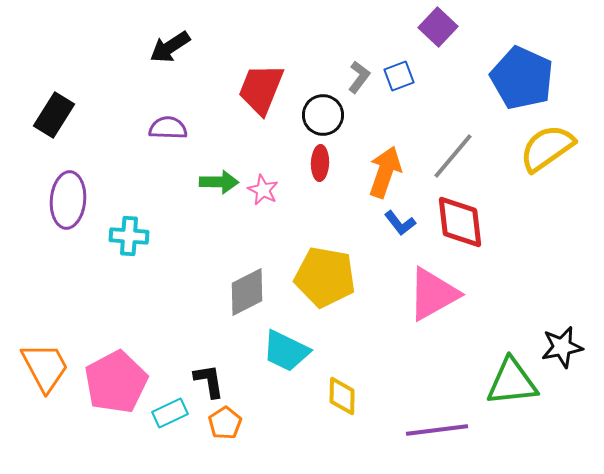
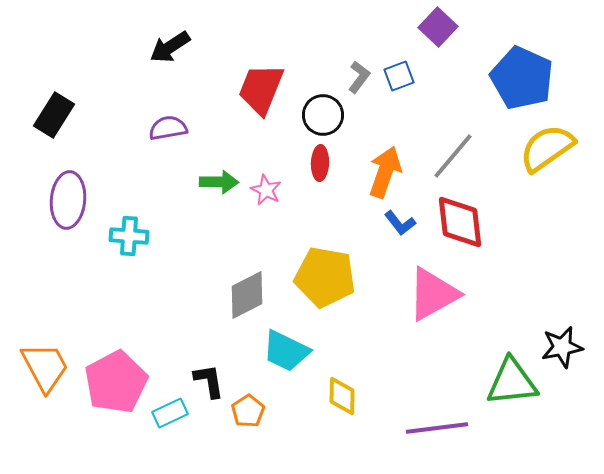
purple semicircle: rotated 12 degrees counterclockwise
pink star: moved 3 px right
gray diamond: moved 3 px down
orange pentagon: moved 23 px right, 12 px up
purple line: moved 2 px up
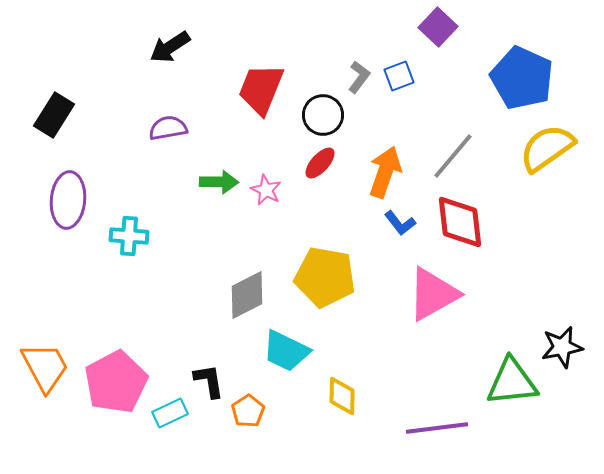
red ellipse: rotated 40 degrees clockwise
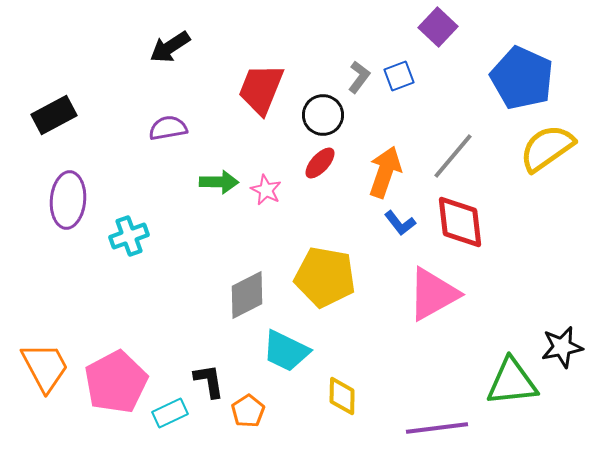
black rectangle: rotated 30 degrees clockwise
cyan cross: rotated 24 degrees counterclockwise
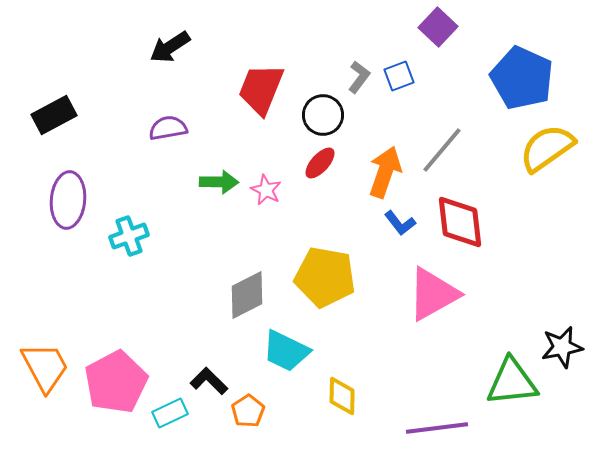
gray line: moved 11 px left, 6 px up
black L-shape: rotated 36 degrees counterclockwise
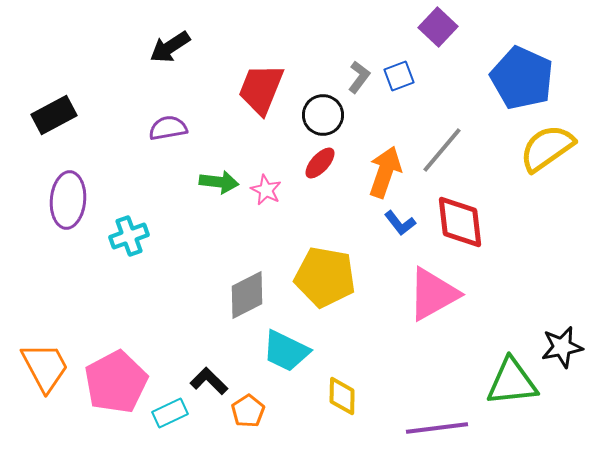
green arrow: rotated 6 degrees clockwise
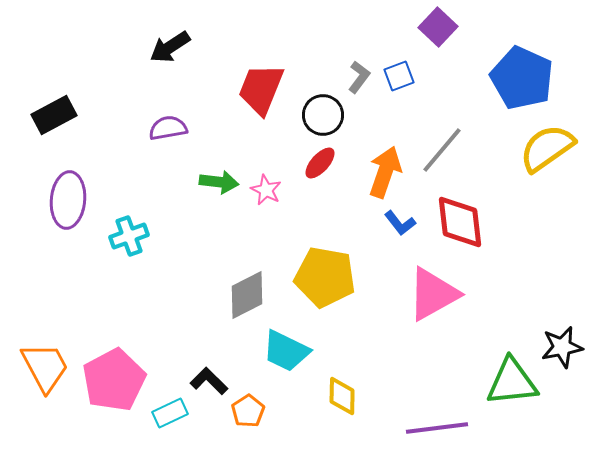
pink pentagon: moved 2 px left, 2 px up
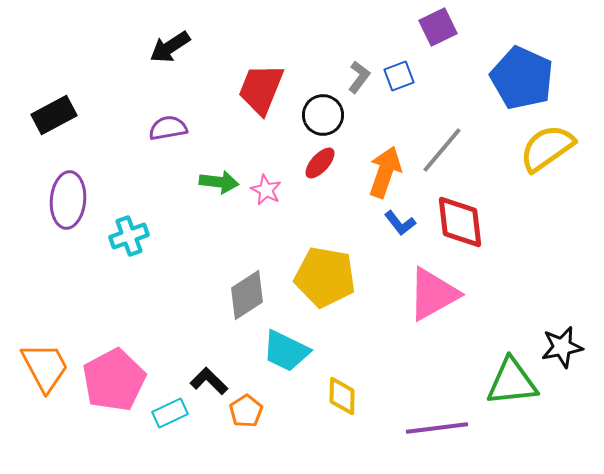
purple square: rotated 21 degrees clockwise
gray diamond: rotated 6 degrees counterclockwise
orange pentagon: moved 2 px left
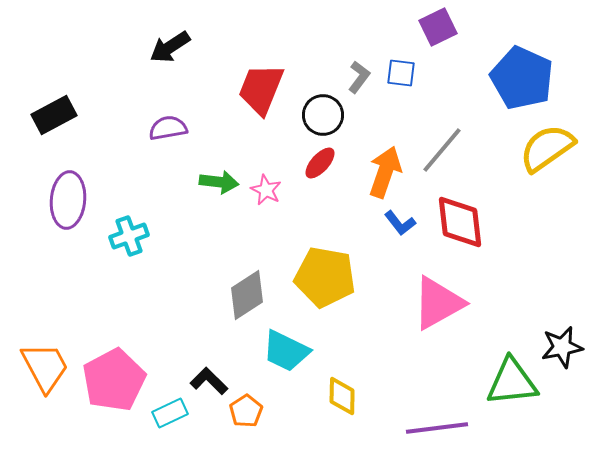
blue square: moved 2 px right, 3 px up; rotated 28 degrees clockwise
pink triangle: moved 5 px right, 9 px down
